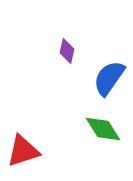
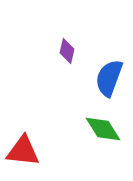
blue semicircle: rotated 15 degrees counterclockwise
red triangle: rotated 24 degrees clockwise
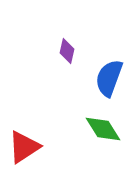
red triangle: moved 1 px right, 4 px up; rotated 39 degrees counterclockwise
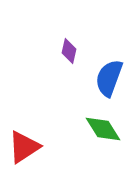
purple diamond: moved 2 px right
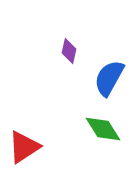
blue semicircle: rotated 9 degrees clockwise
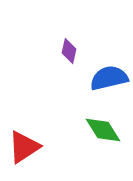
blue semicircle: rotated 48 degrees clockwise
green diamond: moved 1 px down
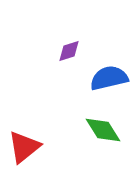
purple diamond: rotated 60 degrees clockwise
red triangle: rotated 6 degrees counterclockwise
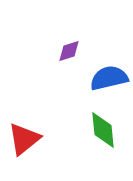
green diamond: rotated 27 degrees clockwise
red triangle: moved 8 px up
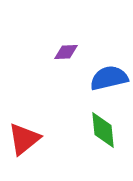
purple diamond: moved 3 px left, 1 px down; rotated 15 degrees clockwise
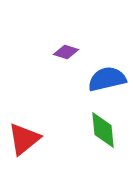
purple diamond: rotated 20 degrees clockwise
blue semicircle: moved 2 px left, 1 px down
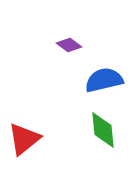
purple diamond: moved 3 px right, 7 px up; rotated 20 degrees clockwise
blue semicircle: moved 3 px left, 1 px down
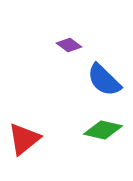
blue semicircle: rotated 123 degrees counterclockwise
green diamond: rotated 72 degrees counterclockwise
